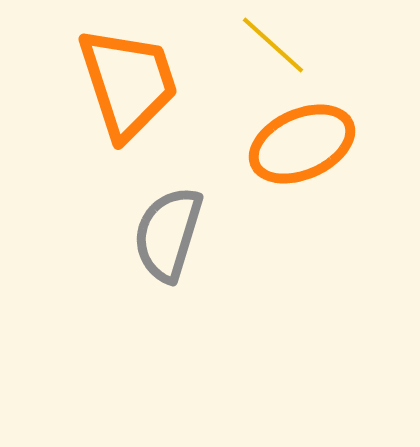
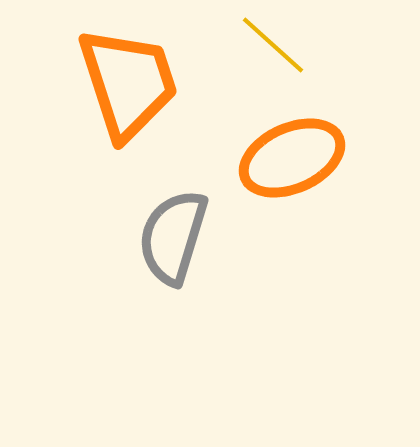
orange ellipse: moved 10 px left, 14 px down
gray semicircle: moved 5 px right, 3 px down
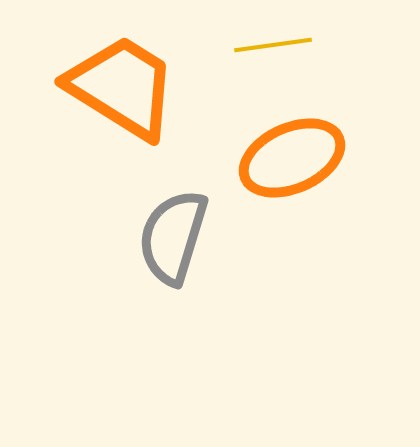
yellow line: rotated 50 degrees counterclockwise
orange trapezoid: moved 6 px left, 4 px down; rotated 40 degrees counterclockwise
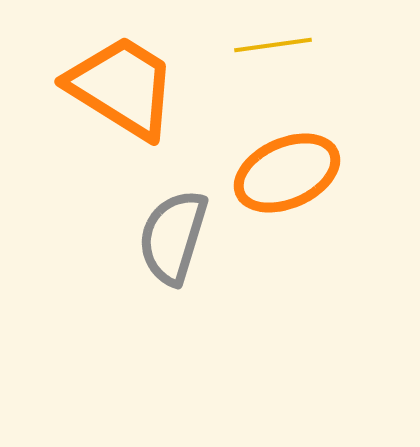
orange ellipse: moved 5 px left, 15 px down
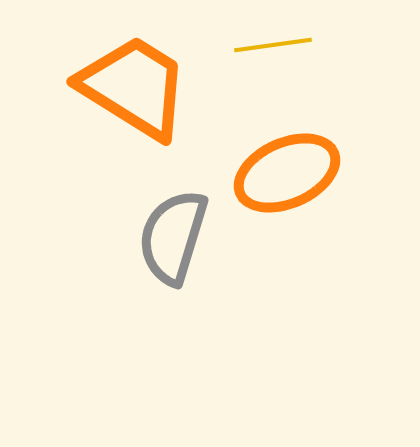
orange trapezoid: moved 12 px right
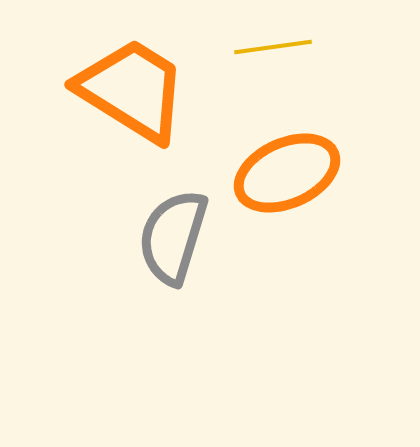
yellow line: moved 2 px down
orange trapezoid: moved 2 px left, 3 px down
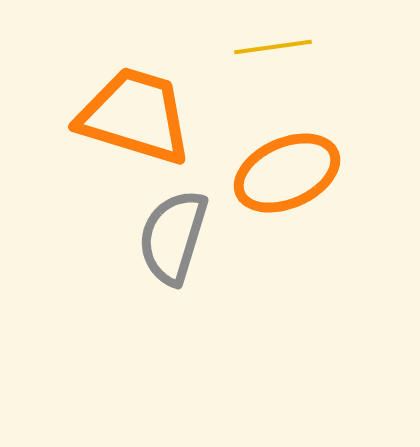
orange trapezoid: moved 3 px right, 26 px down; rotated 15 degrees counterclockwise
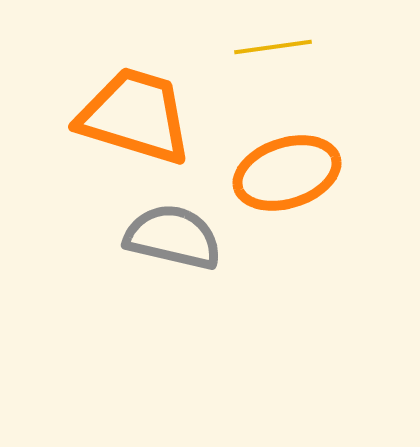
orange ellipse: rotated 6 degrees clockwise
gray semicircle: rotated 86 degrees clockwise
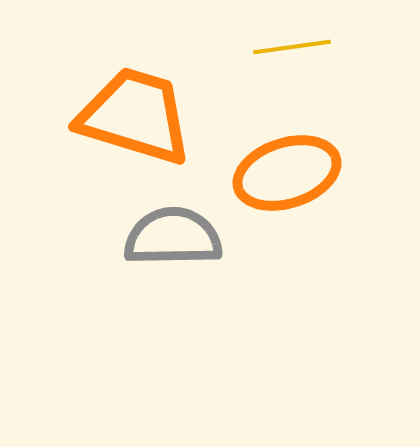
yellow line: moved 19 px right
gray semicircle: rotated 14 degrees counterclockwise
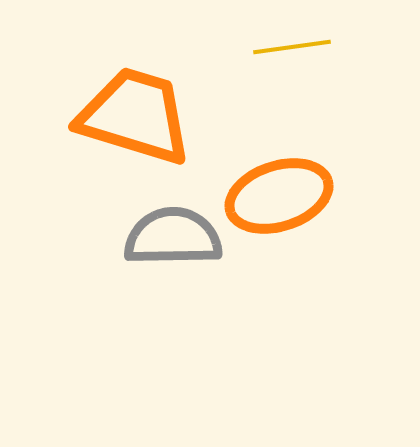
orange ellipse: moved 8 px left, 23 px down
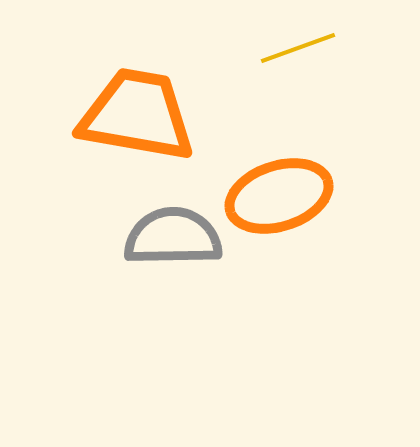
yellow line: moved 6 px right, 1 px down; rotated 12 degrees counterclockwise
orange trapezoid: moved 2 px right, 1 px up; rotated 7 degrees counterclockwise
